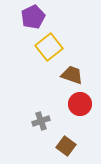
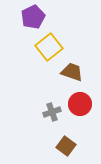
brown trapezoid: moved 3 px up
gray cross: moved 11 px right, 9 px up
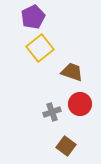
yellow square: moved 9 px left, 1 px down
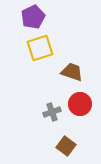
yellow square: rotated 20 degrees clockwise
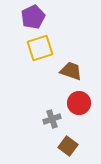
brown trapezoid: moved 1 px left, 1 px up
red circle: moved 1 px left, 1 px up
gray cross: moved 7 px down
brown square: moved 2 px right
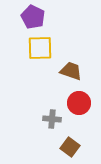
purple pentagon: rotated 20 degrees counterclockwise
yellow square: rotated 16 degrees clockwise
gray cross: rotated 24 degrees clockwise
brown square: moved 2 px right, 1 px down
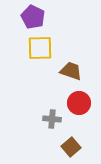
brown square: moved 1 px right; rotated 12 degrees clockwise
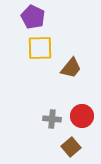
brown trapezoid: moved 3 px up; rotated 110 degrees clockwise
red circle: moved 3 px right, 13 px down
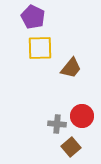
gray cross: moved 5 px right, 5 px down
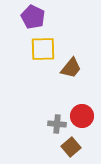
yellow square: moved 3 px right, 1 px down
